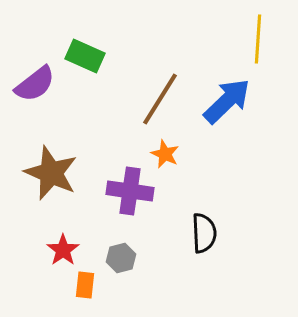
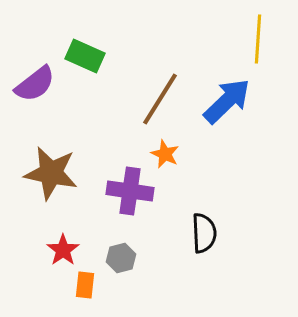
brown star: rotated 12 degrees counterclockwise
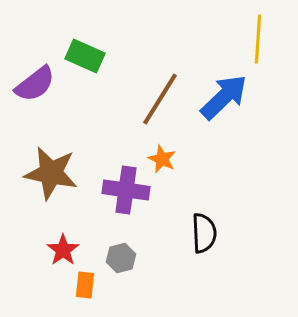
blue arrow: moved 3 px left, 4 px up
orange star: moved 3 px left, 5 px down
purple cross: moved 4 px left, 1 px up
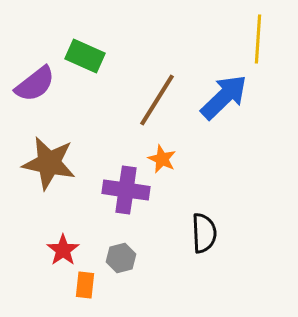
brown line: moved 3 px left, 1 px down
brown star: moved 2 px left, 10 px up
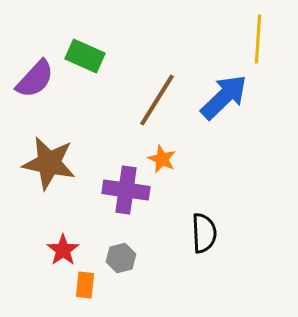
purple semicircle: moved 5 px up; rotated 9 degrees counterclockwise
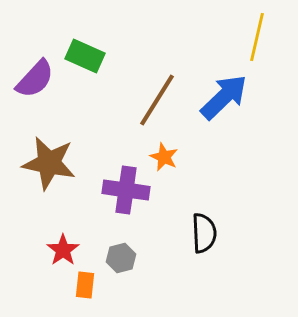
yellow line: moved 1 px left, 2 px up; rotated 9 degrees clockwise
orange star: moved 2 px right, 2 px up
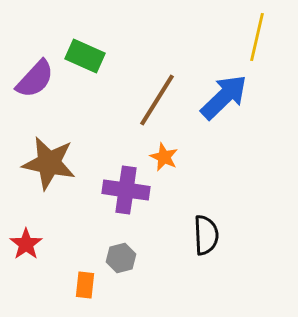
black semicircle: moved 2 px right, 2 px down
red star: moved 37 px left, 6 px up
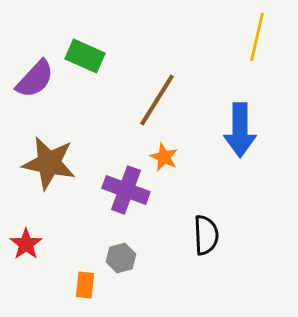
blue arrow: moved 16 px right, 33 px down; rotated 134 degrees clockwise
purple cross: rotated 12 degrees clockwise
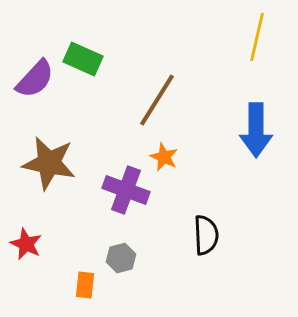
green rectangle: moved 2 px left, 3 px down
blue arrow: moved 16 px right
red star: rotated 12 degrees counterclockwise
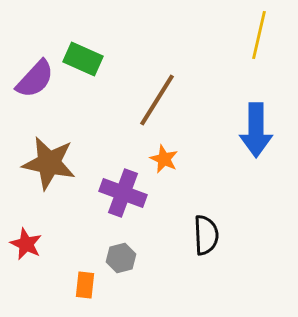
yellow line: moved 2 px right, 2 px up
orange star: moved 2 px down
purple cross: moved 3 px left, 3 px down
